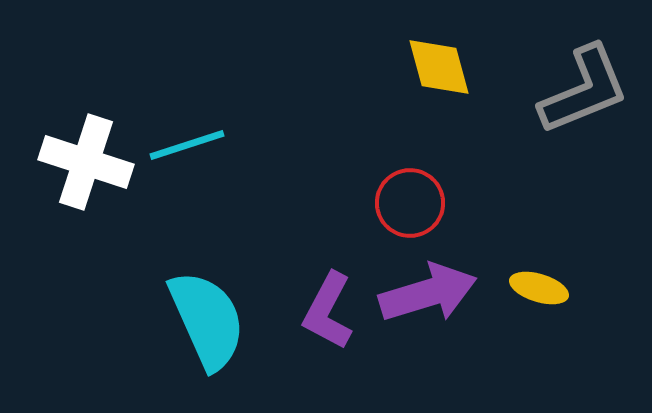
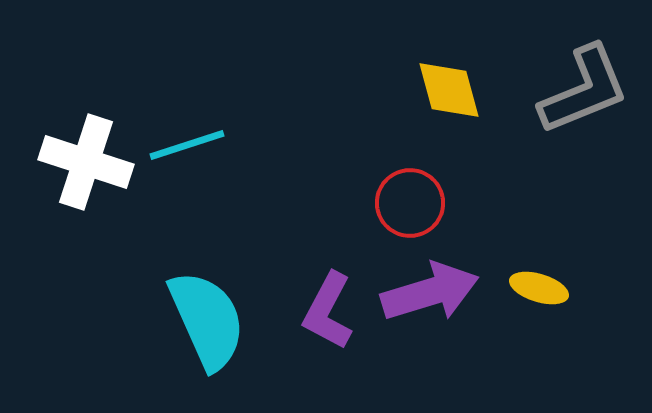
yellow diamond: moved 10 px right, 23 px down
purple arrow: moved 2 px right, 1 px up
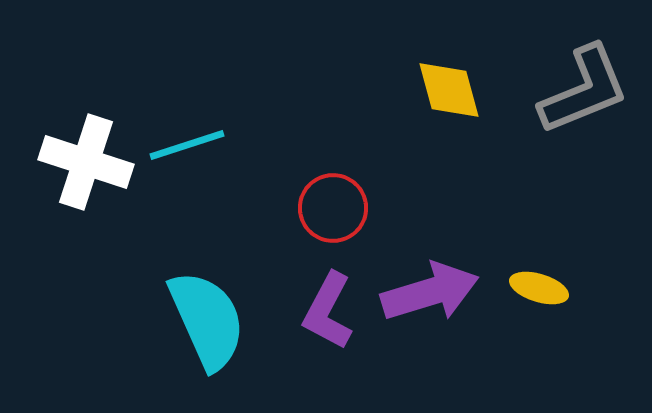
red circle: moved 77 px left, 5 px down
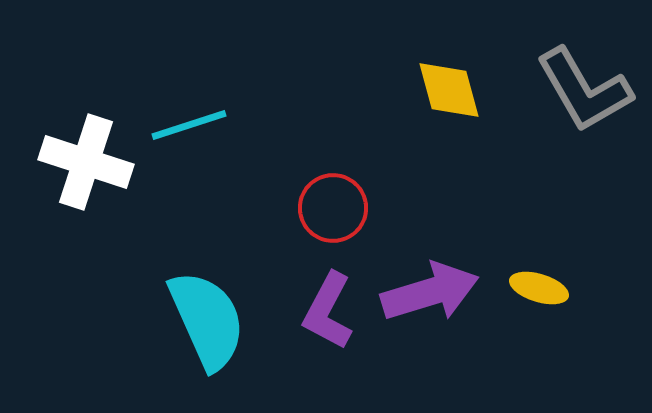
gray L-shape: rotated 82 degrees clockwise
cyan line: moved 2 px right, 20 px up
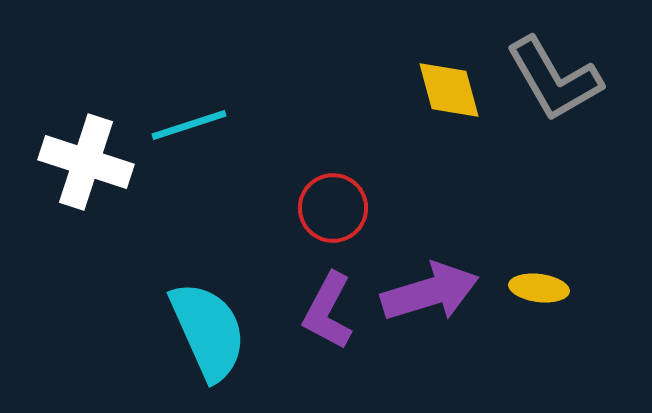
gray L-shape: moved 30 px left, 11 px up
yellow ellipse: rotated 10 degrees counterclockwise
cyan semicircle: moved 1 px right, 11 px down
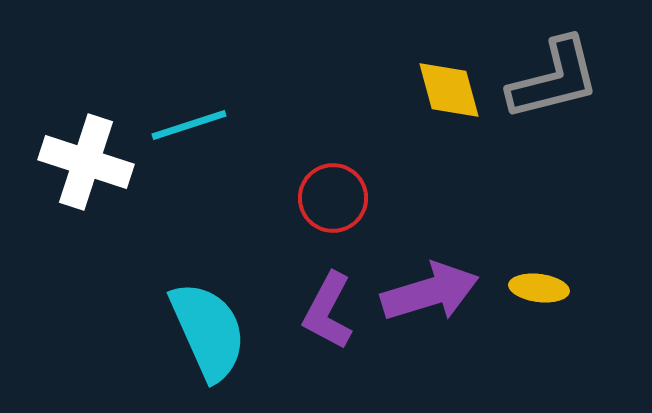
gray L-shape: rotated 74 degrees counterclockwise
red circle: moved 10 px up
